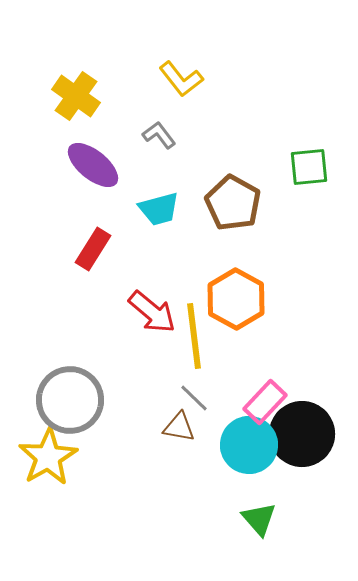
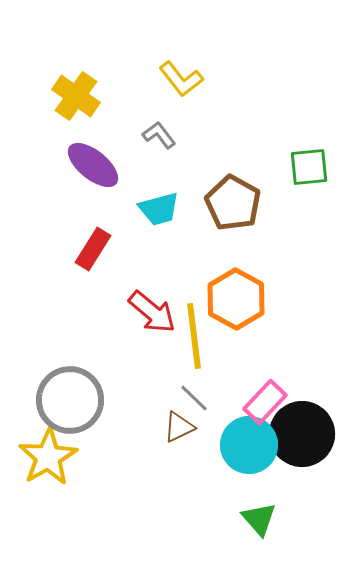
brown triangle: rotated 36 degrees counterclockwise
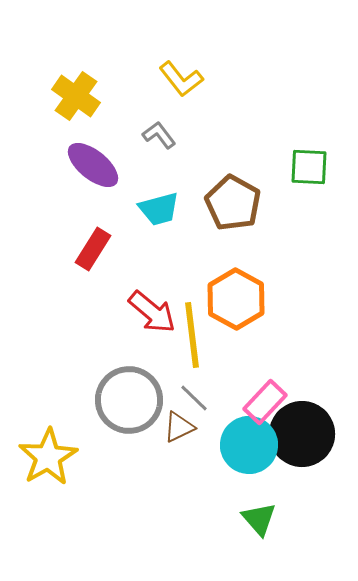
green square: rotated 9 degrees clockwise
yellow line: moved 2 px left, 1 px up
gray circle: moved 59 px right
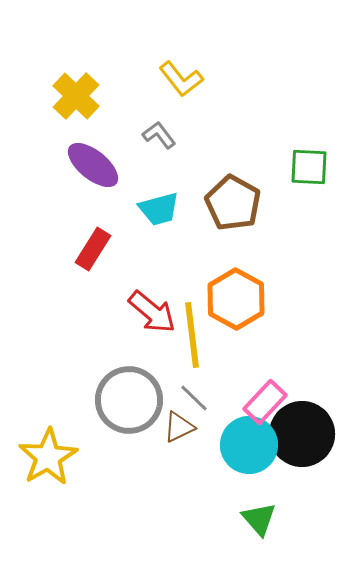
yellow cross: rotated 9 degrees clockwise
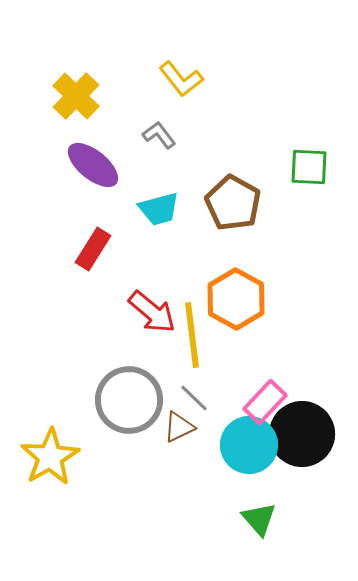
yellow star: moved 2 px right
